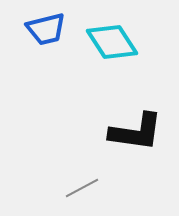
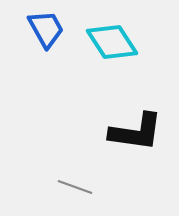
blue trapezoid: rotated 105 degrees counterclockwise
gray line: moved 7 px left, 1 px up; rotated 48 degrees clockwise
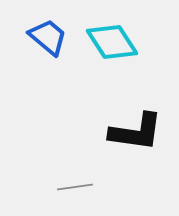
blue trapezoid: moved 2 px right, 8 px down; rotated 21 degrees counterclockwise
gray line: rotated 28 degrees counterclockwise
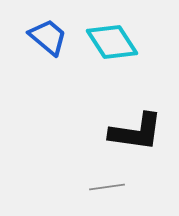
gray line: moved 32 px right
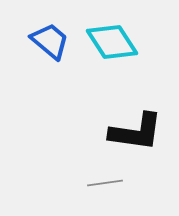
blue trapezoid: moved 2 px right, 4 px down
gray line: moved 2 px left, 4 px up
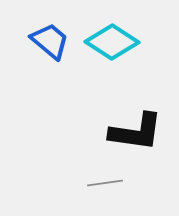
cyan diamond: rotated 24 degrees counterclockwise
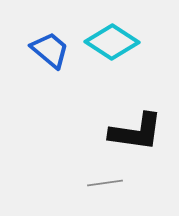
blue trapezoid: moved 9 px down
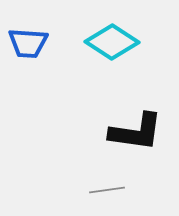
blue trapezoid: moved 22 px left, 7 px up; rotated 144 degrees clockwise
gray line: moved 2 px right, 7 px down
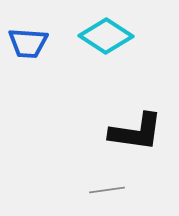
cyan diamond: moved 6 px left, 6 px up
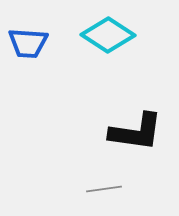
cyan diamond: moved 2 px right, 1 px up
gray line: moved 3 px left, 1 px up
